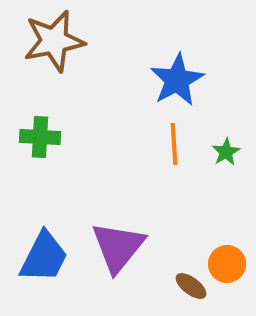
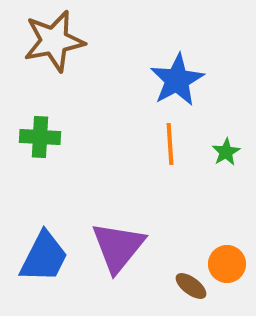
orange line: moved 4 px left
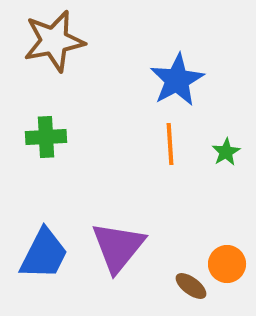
green cross: moved 6 px right; rotated 6 degrees counterclockwise
blue trapezoid: moved 3 px up
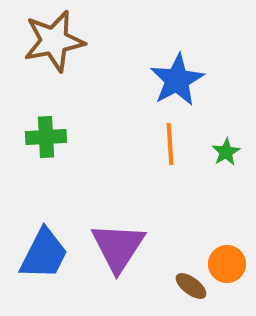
purple triangle: rotated 6 degrees counterclockwise
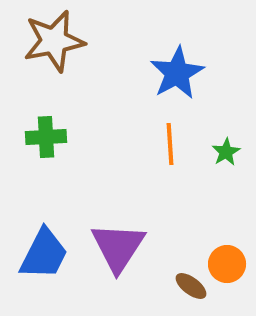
blue star: moved 7 px up
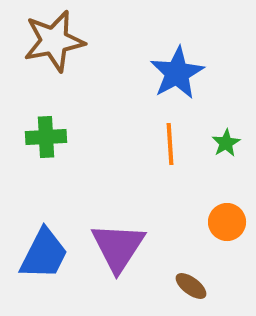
green star: moved 9 px up
orange circle: moved 42 px up
